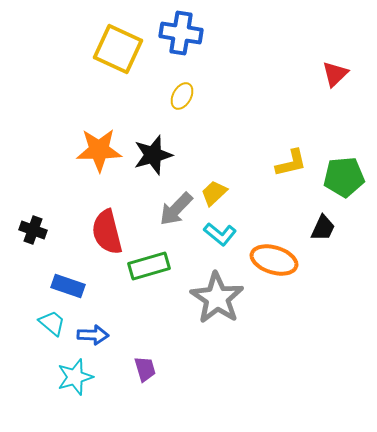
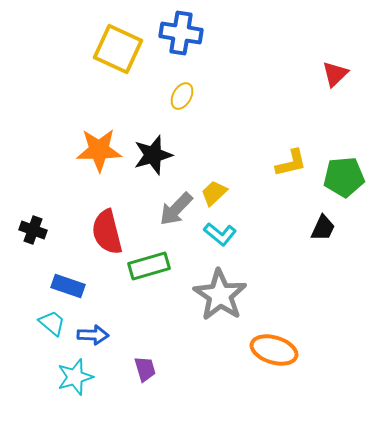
orange ellipse: moved 90 px down
gray star: moved 3 px right, 3 px up
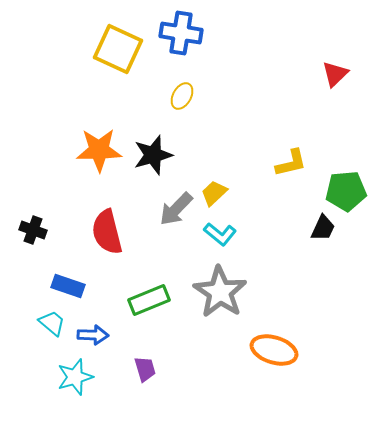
green pentagon: moved 2 px right, 14 px down
green rectangle: moved 34 px down; rotated 6 degrees counterclockwise
gray star: moved 3 px up
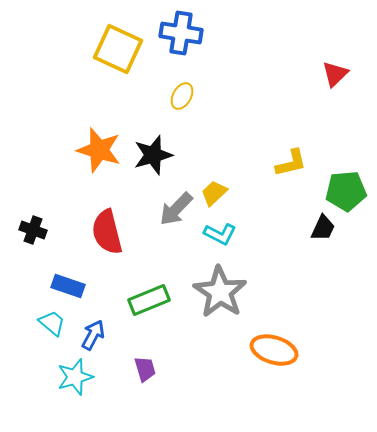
orange star: rotated 18 degrees clockwise
cyan L-shape: rotated 12 degrees counterclockwise
blue arrow: rotated 64 degrees counterclockwise
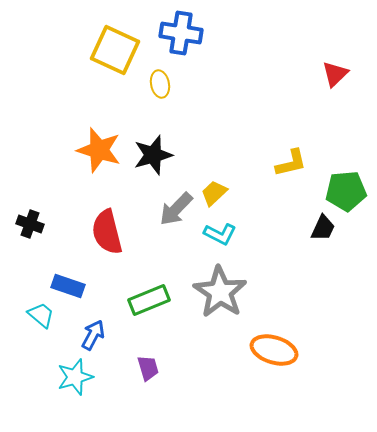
yellow square: moved 3 px left, 1 px down
yellow ellipse: moved 22 px left, 12 px up; rotated 40 degrees counterclockwise
black cross: moved 3 px left, 6 px up
cyan trapezoid: moved 11 px left, 8 px up
purple trapezoid: moved 3 px right, 1 px up
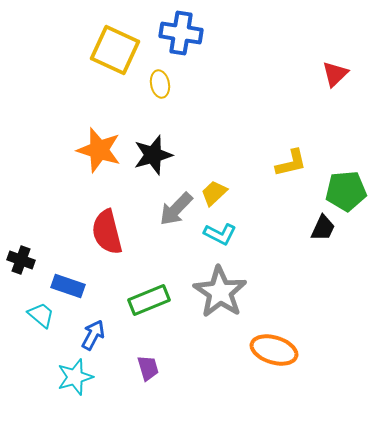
black cross: moved 9 px left, 36 px down
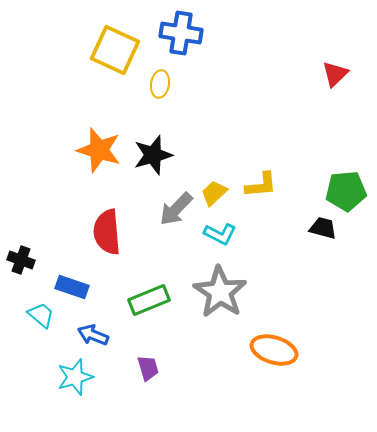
yellow ellipse: rotated 20 degrees clockwise
yellow L-shape: moved 30 px left, 22 px down; rotated 8 degrees clockwise
black trapezoid: rotated 100 degrees counterclockwise
red semicircle: rotated 9 degrees clockwise
blue rectangle: moved 4 px right, 1 px down
blue arrow: rotated 96 degrees counterclockwise
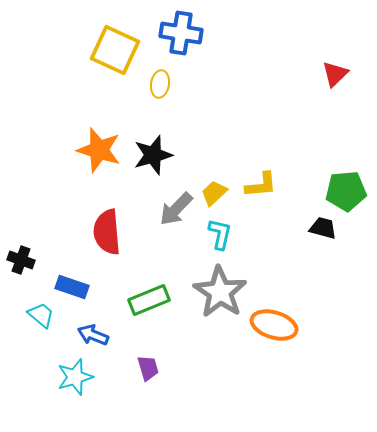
cyan L-shape: rotated 104 degrees counterclockwise
orange ellipse: moved 25 px up
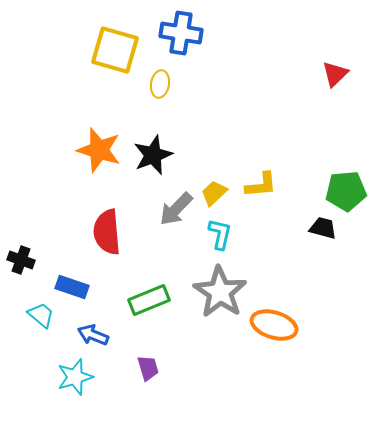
yellow square: rotated 9 degrees counterclockwise
black star: rotated 6 degrees counterclockwise
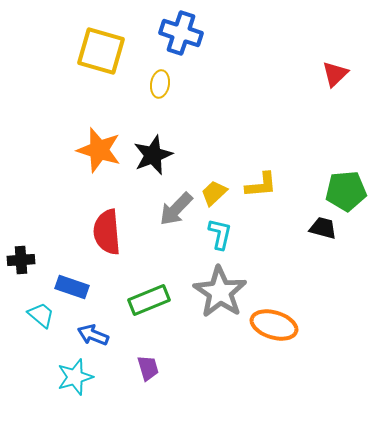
blue cross: rotated 9 degrees clockwise
yellow square: moved 14 px left, 1 px down
black cross: rotated 24 degrees counterclockwise
